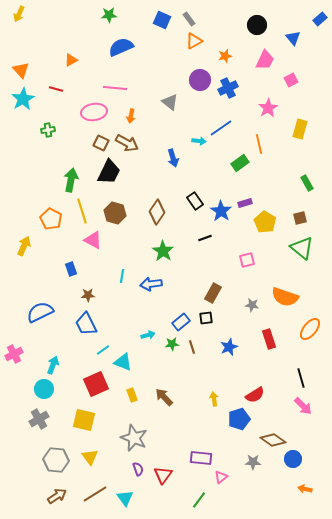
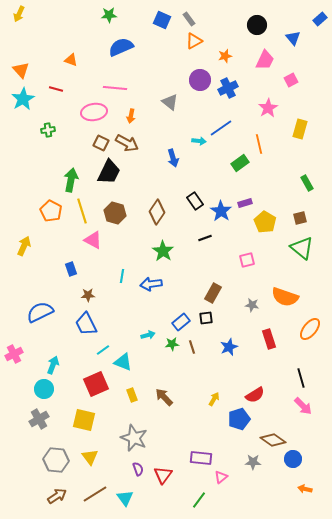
orange triangle at (71, 60): rotated 48 degrees clockwise
orange pentagon at (51, 219): moved 8 px up
yellow arrow at (214, 399): rotated 40 degrees clockwise
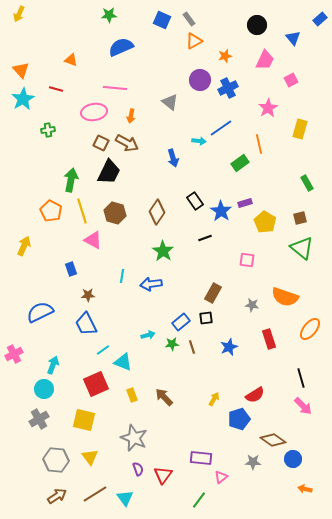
pink square at (247, 260): rotated 21 degrees clockwise
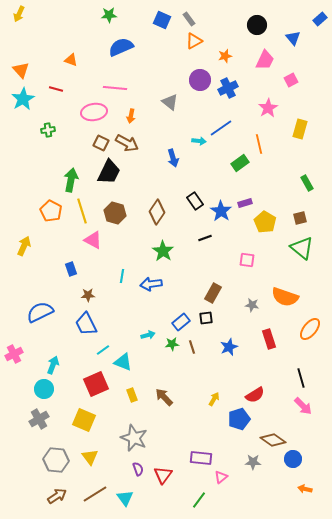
yellow square at (84, 420): rotated 10 degrees clockwise
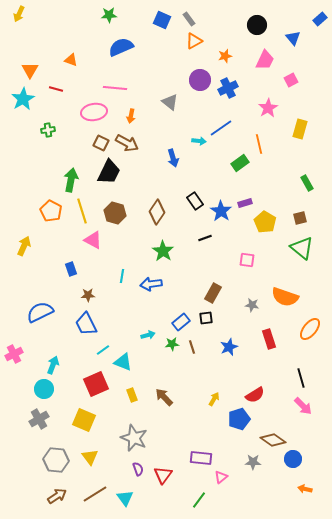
orange triangle at (21, 70): moved 9 px right; rotated 12 degrees clockwise
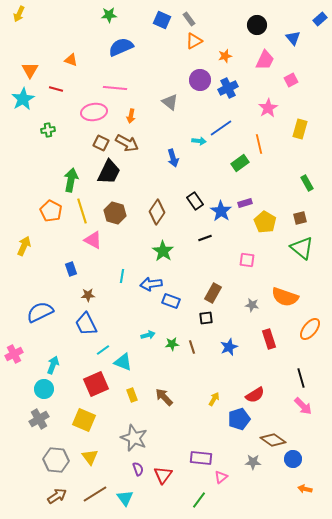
blue rectangle at (181, 322): moved 10 px left, 21 px up; rotated 60 degrees clockwise
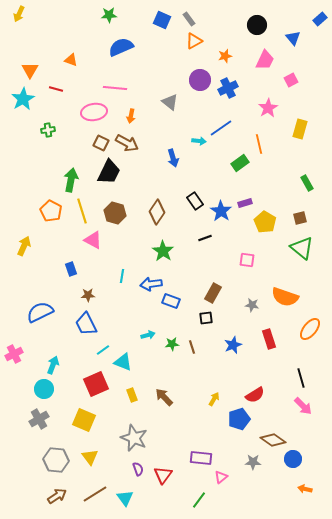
blue star at (229, 347): moved 4 px right, 2 px up
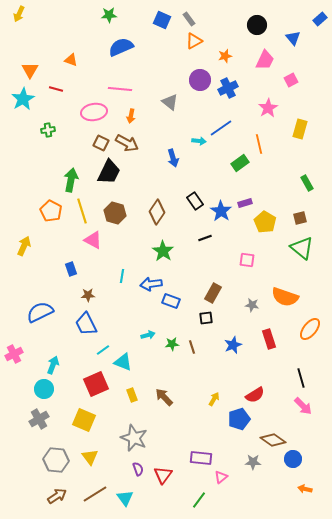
pink line at (115, 88): moved 5 px right, 1 px down
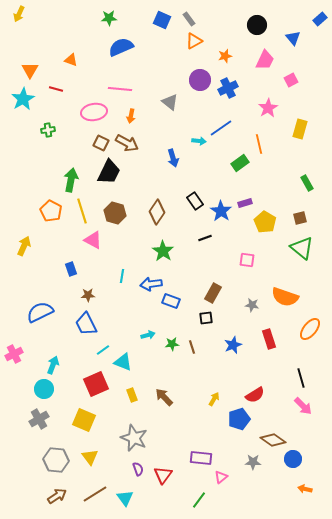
green star at (109, 15): moved 3 px down
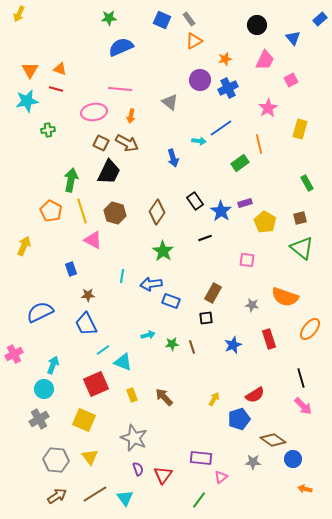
orange star at (225, 56): moved 3 px down
orange triangle at (71, 60): moved 11 px left, 9 px down
cyan star at (23, 99): moved 4 px right, 2 px down; rotated 20 degrees clockwise
